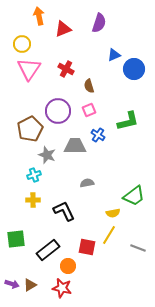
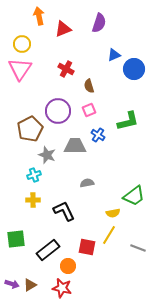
pink triangle: moved 9 px left
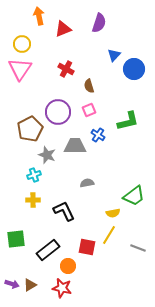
blue triangle: rotated 24 degrees counterclockwise
purple circle: moved 1 px down
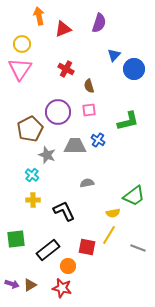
pink square: rotated 16 degrees clockwise
blue cross: moved 5 px down
cyan cross: moved 2 px left; rotated 32 degrees counterclockwise
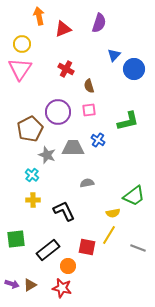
gray trapezoid: moved 2 px left, 2 px down
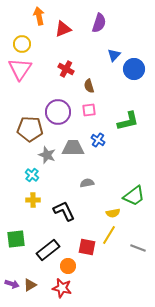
brown pentagon: rotated 30 degrees clockwise
